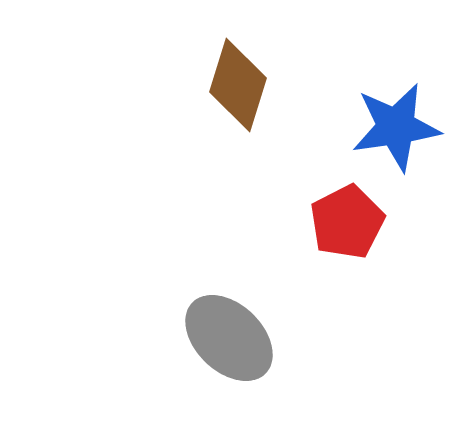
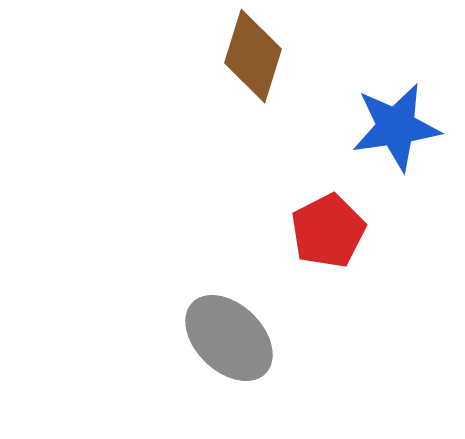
brown diamond: moved 15 px right, 29 px up
red pentagon: moved 19 px left, 9 px down
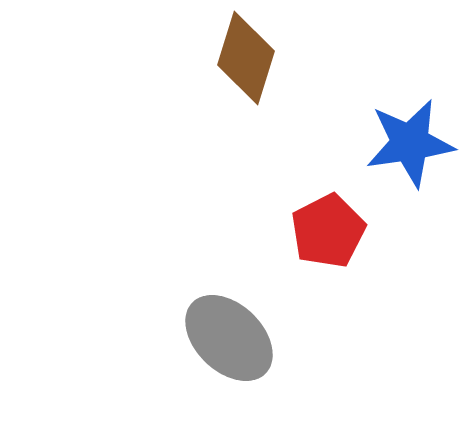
brown diamond: moved 7 px left, 2 px down
blue star: moved 14 px right, 16 px down
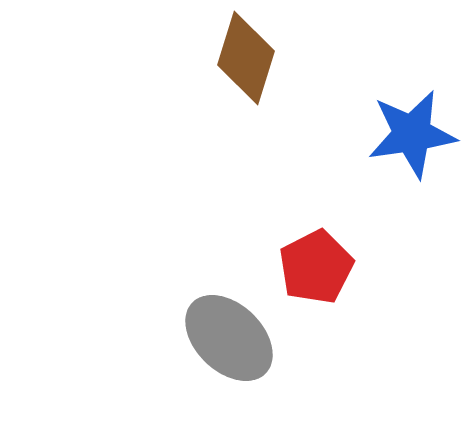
blue star: moved 2 px right, 9 px up
red pentagon: moved 12 px left, 36 px down
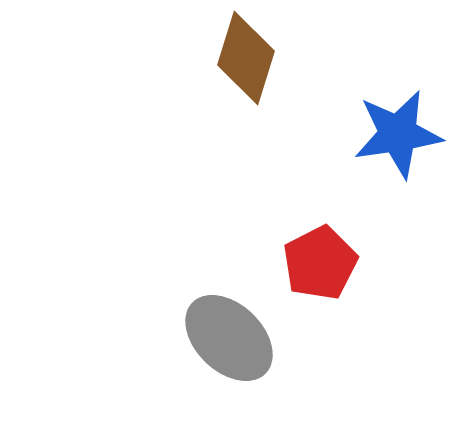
blue star: moved 14 px left
red pentagon: moved 4 px right, 4 px up
